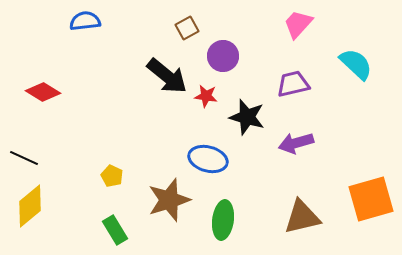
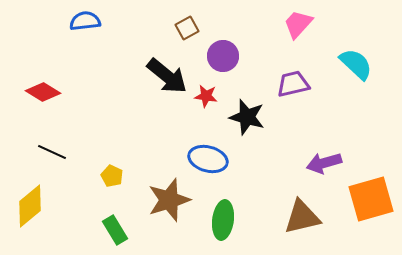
purple arrow: moved 28 px right, 20 px down
black line: moved 28 px right, 6 px up
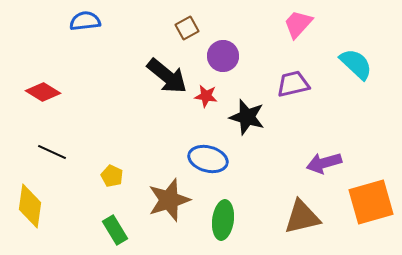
orange square: moved 3 px down
yellow diamond: rotated 42 degrees counterclockwise
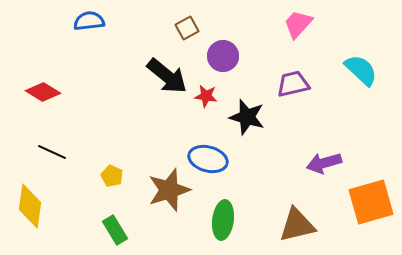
blue semicircle: moved 4 px right
cyan semicircle: moved 5 px right, 6 px down
brown star: moved 10 px up
brown triangle: moved 5 px left, 8 px down
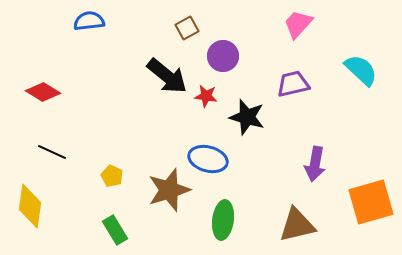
purple arrow: moved 9 px left, 1 px down; rotated 64 degrees counterclockwise
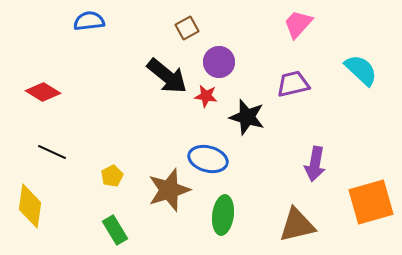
purple circle: moved 4 px left, 6 px down
yellow pentagon: rotated 20 degrees clockwise
green ellipse: moved 5 px up
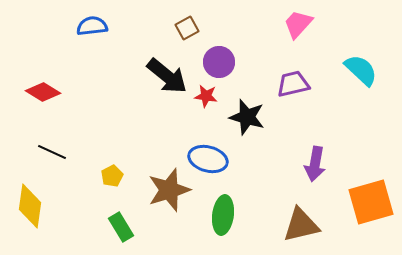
blue semicircle: moved 3 px right, 5 px down
brown triangle: moved 4 px right
green rectangle: moved 6 px right, 3 px up
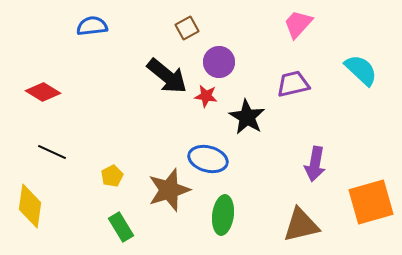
black star: rotated 15 degrees clockwise
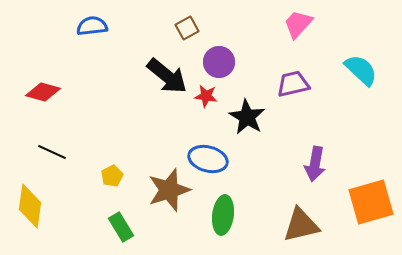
red diamond: rotated 16 degrees counterclockwise
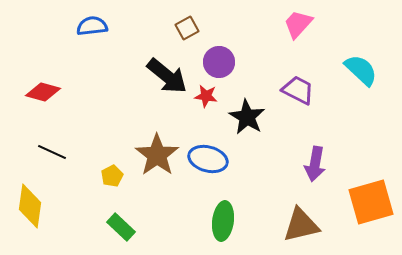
purple trapezoid: moved 5 px right, 6 px down; rotated 40 degrees clockwise
brown star: moved 12 px left, 35 px up; rotated 18 degrees counterclockwise
green ellipse: moved 6 px down
green rectangle: rotated 16 degrees counterclockwise
